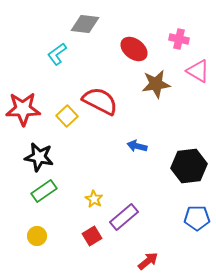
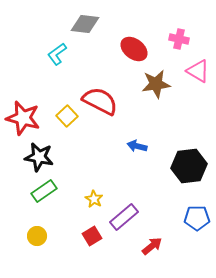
red star: moved 9 px down; rotated 16 degrees clockwise
red arrow: moved 4 px right, 15 px up
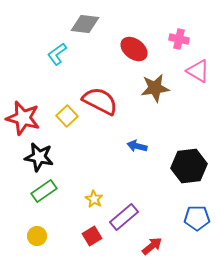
brown star: moved 1 px left, 4 px down
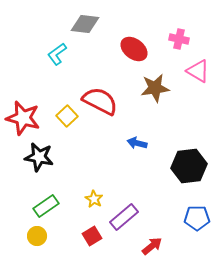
blue arrow: moved 3 px up
green rectangle: moved 2 px right, 15 px down
